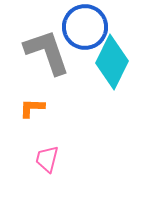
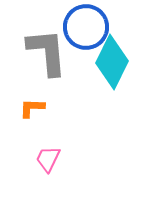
blue circle: moved 1 px right
gray L-shape: rotated 14 degrees clockwise
pink trapezoid: moved 1 px right; rotated 12 degrees clockwise
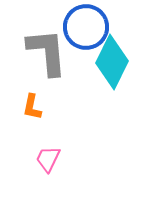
orange L-shape: moved 1 px up; rotated 80 degrees counterclockwise
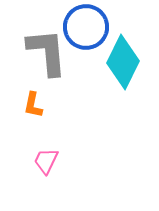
cyan diamond: moved 11 px right
orange L-shape: moved 1 px right, 2 px up
pink trapezoid: moved 2 px left, 2 px down
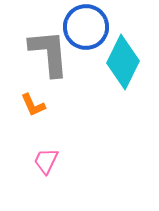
gray L-shape: moved 2 px right, 1 px down
orange L-shape: rotated 36 degrees counterclockwise
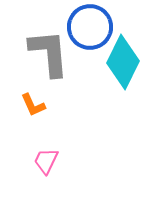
blue circle: moved 4 px right
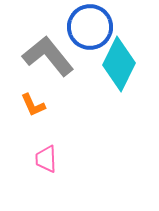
gray L-shape: moved 1 px left, 3 px down; rotated 34 degrees counterclockwise
cyan diamond: moved 4 px left, 2 px down
pink trapezoid: moved 2 px up; rotated 28 degrees counterclockwise
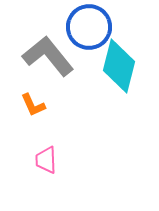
blue circle: moved 1 px left
cyan diamond: moved 2 px down; rotated 12 degrees counterclockwise
pink trapezoid: moved 1 px down
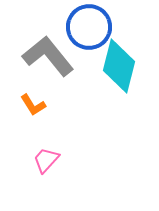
orange L-shape: rotated 8 degrees counterclockwise
pink trapezoid: rotated 44 degrees clockwise
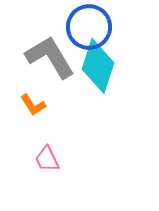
gray L-shape: moved 2 px right, 1 px down; rotated 8 degrees clockwise
cyan diamond: moved 21 px left; rotated 4 degrees clockwise
pink trapezoid: moved 1 px right, 1 px up; rotated 68 degrees counterclockwise
